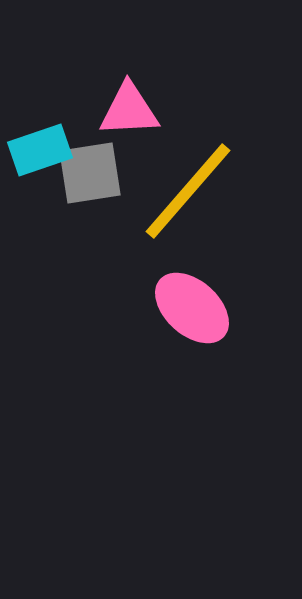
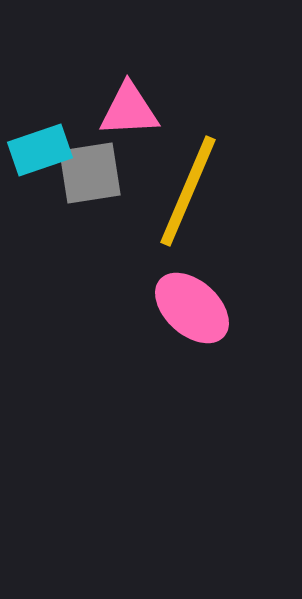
yellow line: rotated 18 degrees counterclockwise
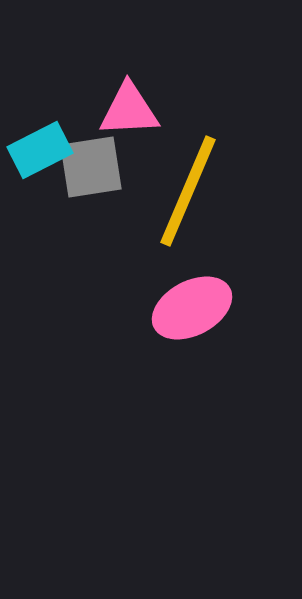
cyan rectangle: rotated 8 degrees counterclockwise
gray square: moved 1 px right, 6 px up
pink ellipse: rotated 70 degrees counterclockwise
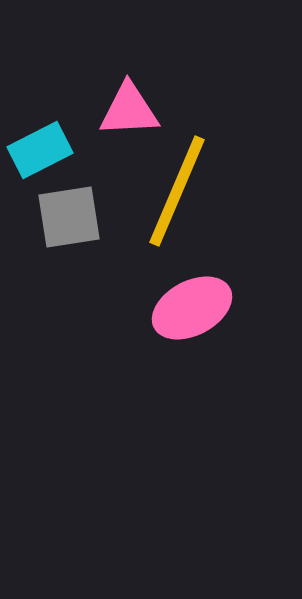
gray square: moved 22 px left, 50 px down
yellow line: moved 11 px left
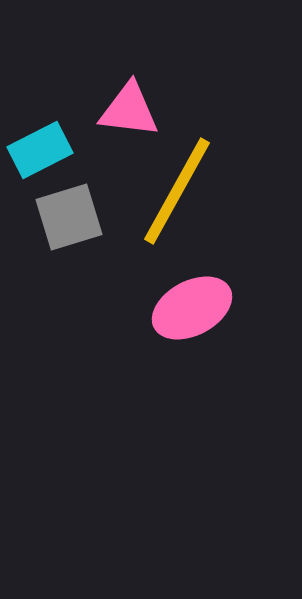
pink triangle: rotated 10 degrees clockwise
yellow line: rotated 6 degrees clockwise
gray square: rotated 8 degrees counterclockwise
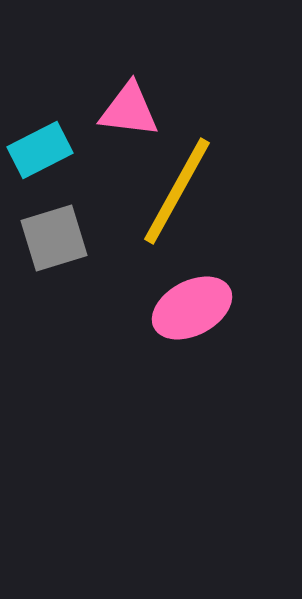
gray square: moved 15 px left, 21 px down
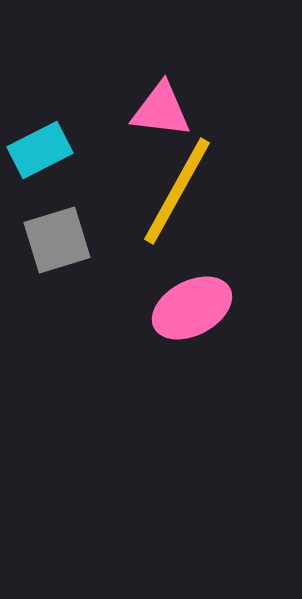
pink triangle: moved 32 px right
gray square: moved 3 px right, 2 px down
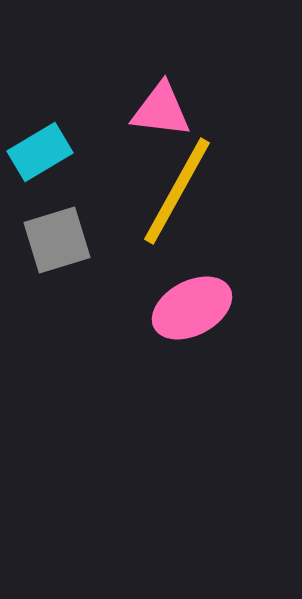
cyan rectangle: moved 2 px down; rotated 4 degrees counterclockwise
